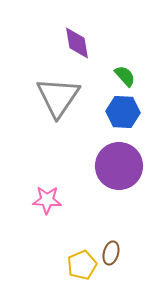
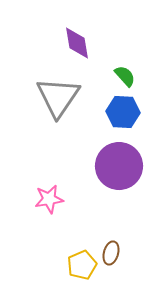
pink star: moved 2 px right, 1 px up; rotated 12 degrees counterclockwise
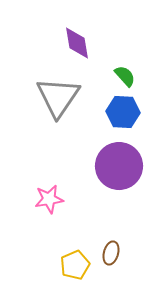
yellow pentagon: moved 7 px left
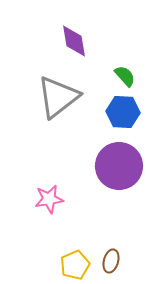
purple diamond: moved 3 px left, 2 px up
gray triangle: rotated 18 degrees clockwise
brown ellipse: moved 8 px down
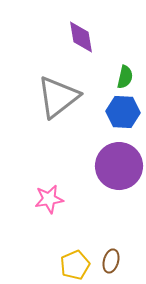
purple diamond: moved 7 px right, 4 px up
green semicircle: moved 1 px down; rotated 55 degrees clockwise
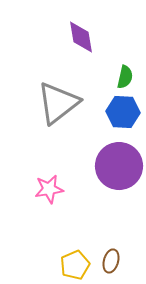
gray triangle: moved 6 px down
pink star: moved 10 px up
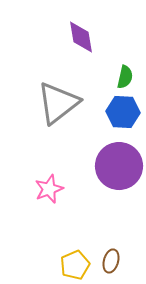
pink star: rotated 12 degrees counterclockwise
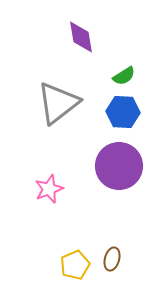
green semicircle: moved 1 px left, 1 px up; rotated 45 degrees clockwise
brown ellipse: moved 1 px right, 2 px up
